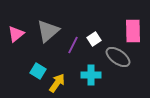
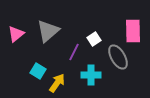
purple line: moved 1 px right, 7 px down
gray ellipse: rotated 25 degrees clockwise
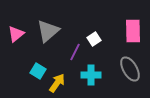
purple line: moved 1 px right
gray ellipse: moved 12 px right, 12 px down
